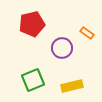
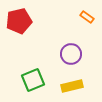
red pentagon: moved 13 px left, 3 px up
orange rectangle: moved 16 px up
purple circle: moved 9 px right, 6 px down
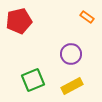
yellow rectangle: rotated 15 degrees counterclockwise
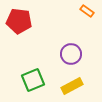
orange rectangle: moved 6 px up
red pentagon: rotated 20 degrees clockwise
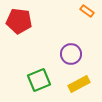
green square: moved 6 px right
yellow rectangle: moved 7 px right, 2 px up
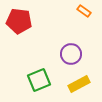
orange rectangle: moved 3 px left
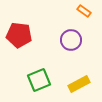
red pentagon: moved 14 px down
purple circle: moved 14 px up
